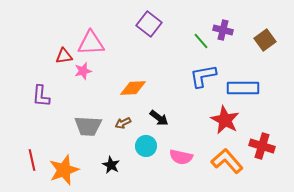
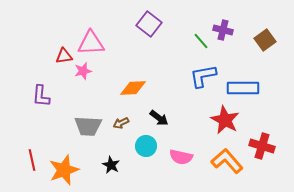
brown arrow: moved 2 px left
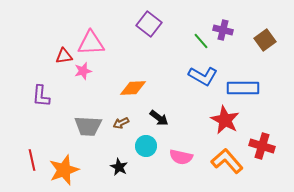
blue L-shape: rotated 140 degrees counterclockwise
black star: moved 8 px right, 2 px down
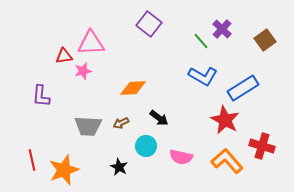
purple cross: moved 1 px left, 1 px up; rotated 30 degrees clockwise
blue rectangle: rotated 32 degrees counterclockwise
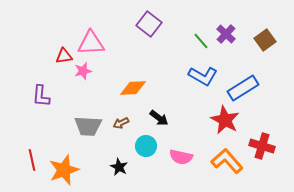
purple cross: moved 4 px right, 5 px down
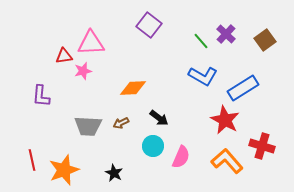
purple square: moved 1 px down
cyan circle: moved 7 px right
pink semicircle: rotated 80 degrees counterclockwise
black star: moved 5 px left, 6 px down
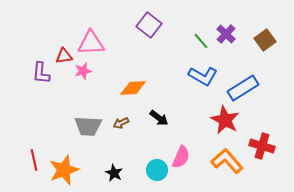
purple L-shape: moved 23 px up
cyan circle: moved 4 px right, 24 px down
red line: moved 2 px right
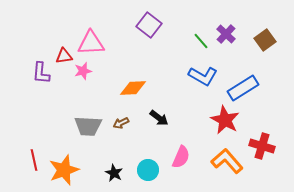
cyan circle: moved 9 px left
